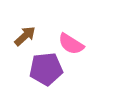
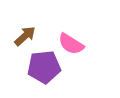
purple pentagon: moved 2 px left, 2 px up
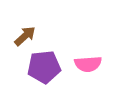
pink semicircle: moved 17 px right, 20 px down; rotated 36 degrees counterclockwise
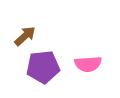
purple pentagon: moved 1 px left
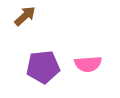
brown arrow: moved 20 px up
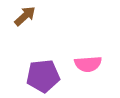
purple pentagon: moved 9 px down
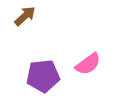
pink semicircle: rotated 32 degrees counterclockwise
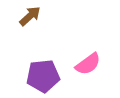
brown arrow: moved 5 px right
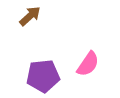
pink semicircle: rotated 20 degrees counterclockwise
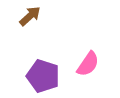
purple pentagon: rotated 24 degrees clockwise
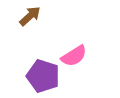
pink semicircle: moved 14 px left, 8 px up; rotated 24 degrees clockwise
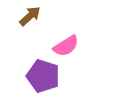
pink semicircle: moved 8 px left, 10 px up
